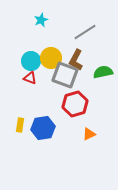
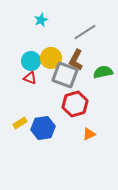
yellow rectangle: moved 2 px up; rotated 48 degrees clockwise
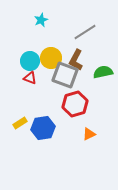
cyan circle: moved 1 px left
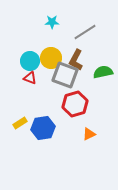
cyan star: moved 11 px right, 2 px down; rotated 24 degrees clockwise
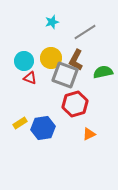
cyan star: rotated 16 degrees counterclockwise
cyan circle: moved 6 px left
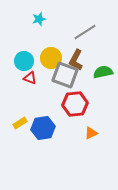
cyan star: moved 13 px left, 3 px up
red hexagon: rotated 10 degrees clockwise
orange triangle: moved 2 px right, 1 px up
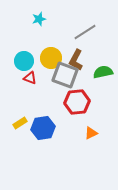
red hexagon: moved 2 px right, 2 px up
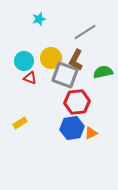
blue hexagon: moved 29 px right
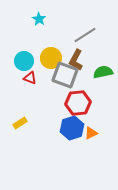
cyan star: rotated 24 degrees counterclockwise
gray line: moved 3 px down
red hexagon: moved 1 px right, 1 px down
blue hexagon: rotated 10 degrees counterclockwise
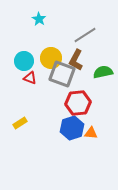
gray square: moved 3 px left, 1 px up
orange triangle: rotated 32 degrees clockwise
